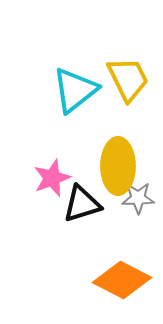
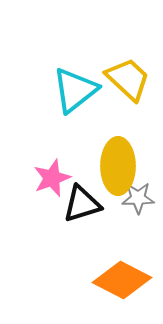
yellow trapezoid: rotated 21 degrees counterclockwise
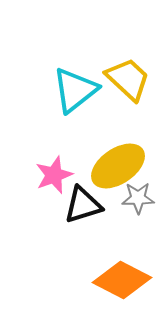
yellow ellipse: rotated 56 degrees clockwise
pink star: moved 2 px right, 3 px up
black triangle: moved 1 px right, 1 px down
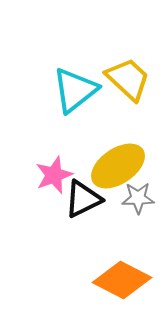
black triangle: moved 6 px up; rotated 9 degrees counterclockwise
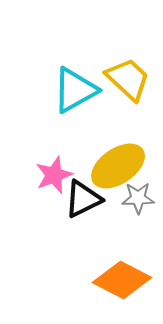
cyan triangle: rotated 9 degrees clockwise
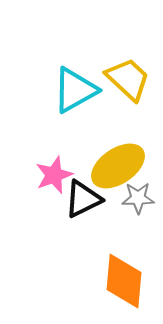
orange diamond: moved 2 px right, 1 px down; rotated 68 degrees clockwise
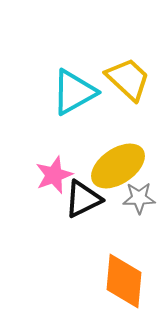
cyan triangle: moved 1 px left, 2 px down
gray star: moved 1 px right
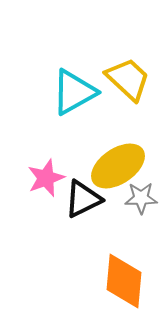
pink star: moved 8 px left, 3 px down
gray star: moved 2 px right
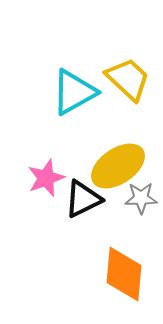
orange diamond: moved 7 px up
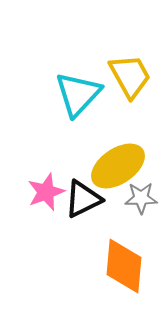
yellow trapezoid: moved 2 px right, 3 px up; rotated 18 degrees clockwise
cyan triangle: moved 4 px right, 2 px down; rotated 18 degrees counterclockwise
pink star: moved 14 px down
orange diamond: moved 8 px up
